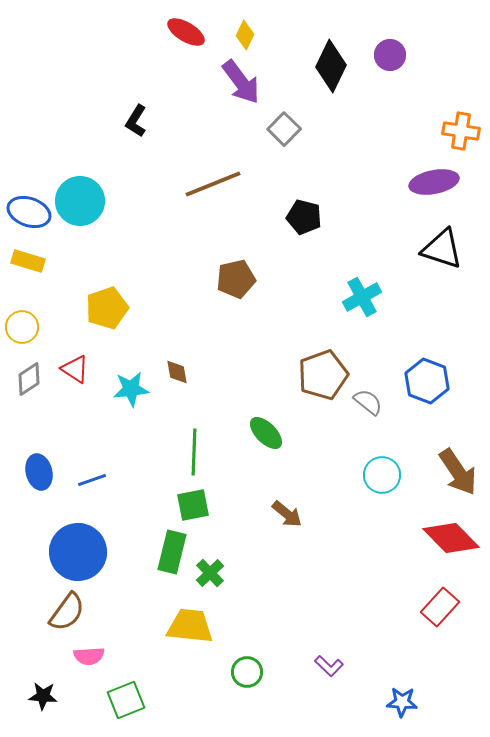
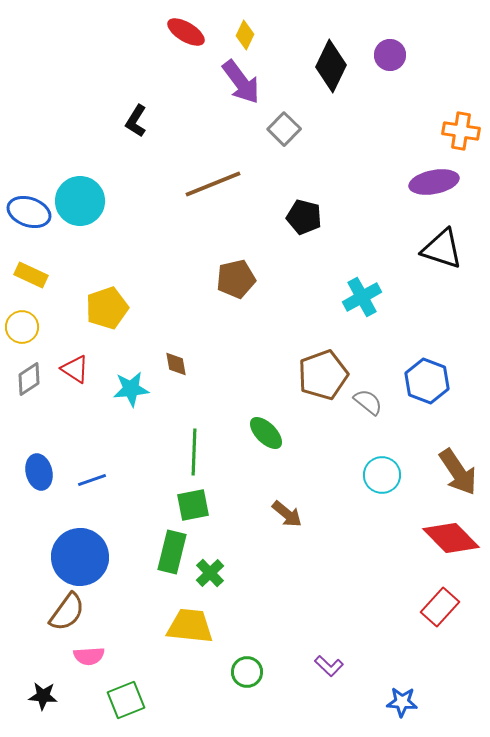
yellow rectangle at (28, 261): moved 3 px right, 14 px down; rotated 8 degrees clockwise
brown diamond at (177, 372): moved 1 px left, 8 px up
blue circle at (78, 552): moved 2 px right, 5 px down
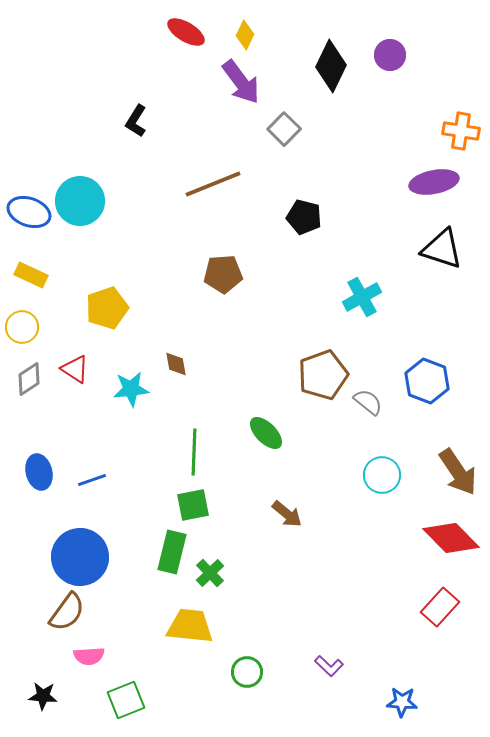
brown pentagon at (236, 279): moved 13 px left, 5 px up; rotated 9 degrees clockwise
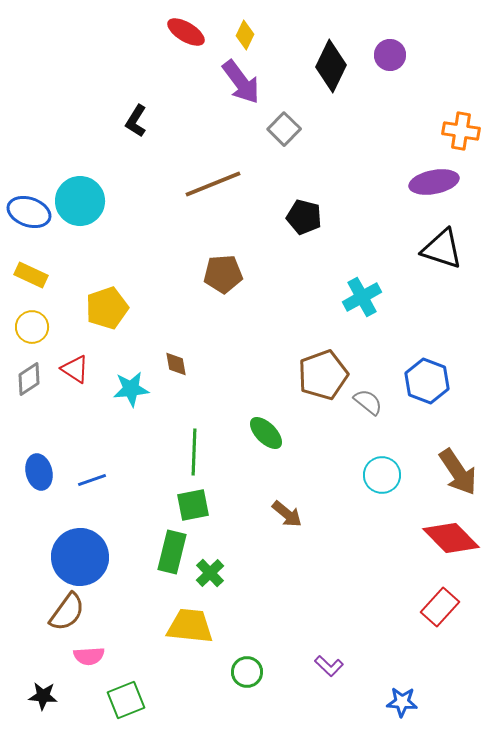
yellow circle at (22, 327): moved 10 px right
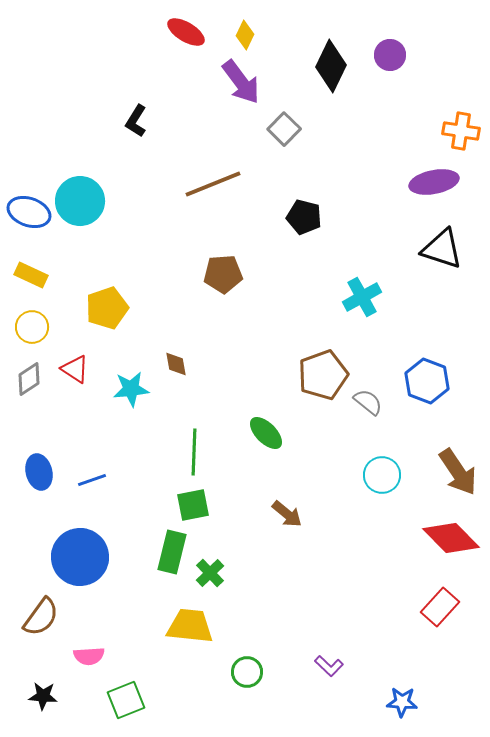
brown semicircle at (67, 612): moved 26 px left, 5 px down
